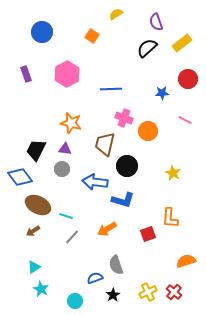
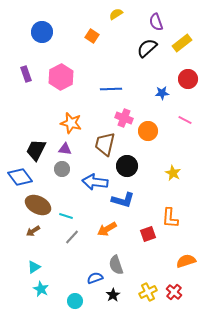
pink hexagon: moved 6 px left, 3 px down
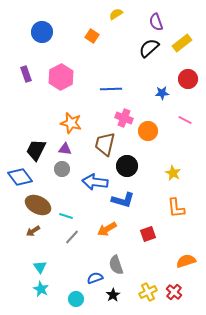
black semicircle: moved 2 px right
orange L-shape: moved 6 px right, 10 px up; rotated 10 degrees counterclockwise
cyan triangle: moved 6 px right; rotated 32 degrees counterclockwise
cyan circle: moved 1 px right, 2 px up
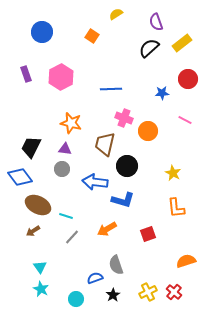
black trapezoid: moved 5 px left, 3 px up
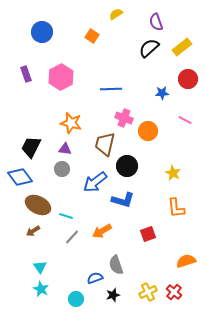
yellow rectangle: moved 4 px down
blue arrow: rotated 45 degrees counterclockwise
orange arrow: moved 5 px left, 2 px down
black star: rotated 16 degrees clockwise
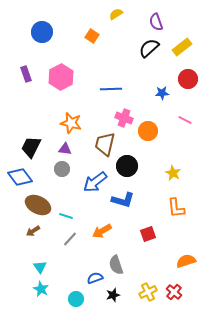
gray line: moved 2 px left, 2 px down
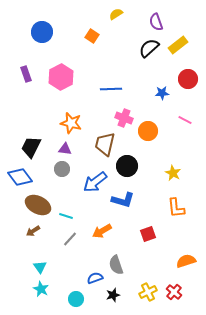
yellow rectangle: moved 4 px left, 2 px up
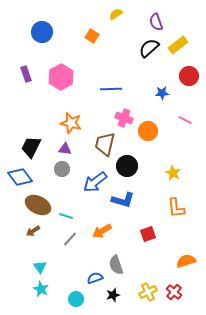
red circle: moved 1 px right, 3 px up
